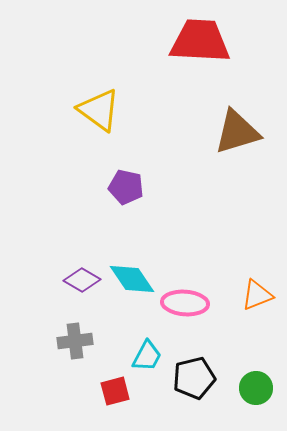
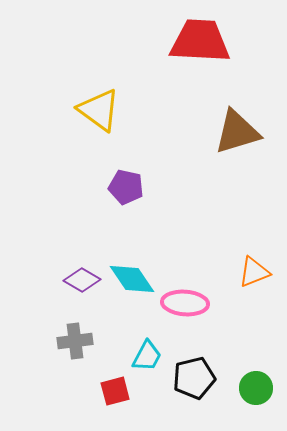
orange triangle: moved 3 px left, 23 px up
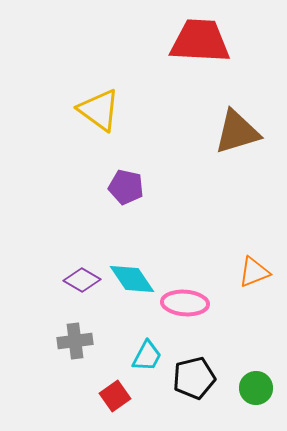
red square: moved 5 px down; rotated 20 degrees counterclockwise
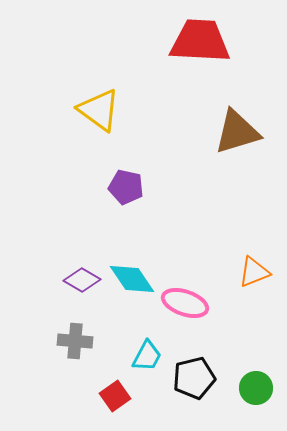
pink ellipse: rotated 15 degrees clockwise
gray cross: rotated 12 degrees clockwise
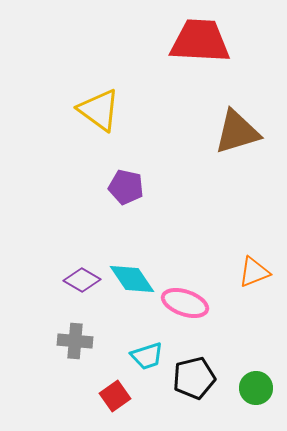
cyan trapezoid: rotated 44 degrees clockwise
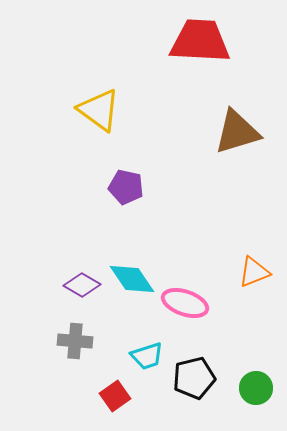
purple diamond: moved 5 px down
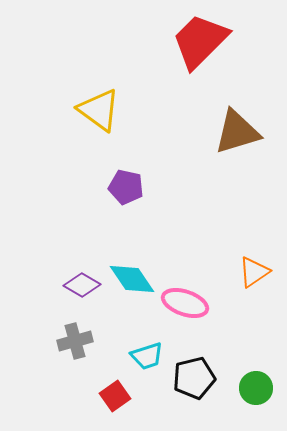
red trapezoid: rotated 48 degrees counterclockwise
orange triangle: rotated 12 degrees counterclockwise
gray cross: rotated 20 degrees counterclockwise
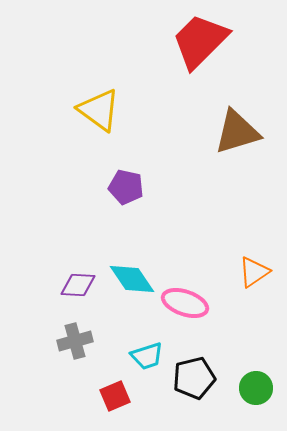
purple diamond: moved 4 px left; rotated 27 degrees counterclockwise
red square: rotated 12 degrees clockwise
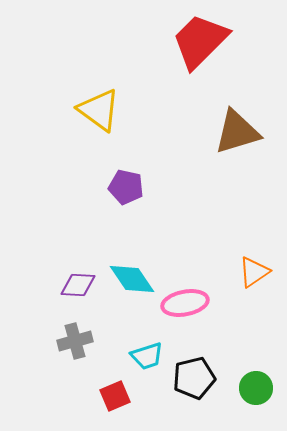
pink ellipse: rotated 30 degrees counterclockwise
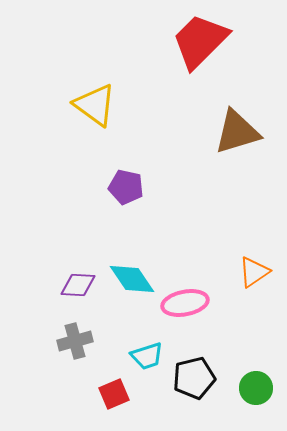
yellow triangle: moved 4 px left, 5 px up
red square: moved 1 px left, 2 px up
